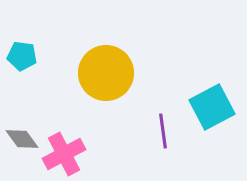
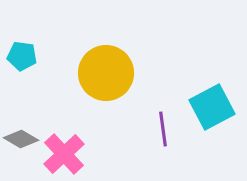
purple line: moved 2 px up
gray diamond: moved 1 px left; rotated 24 degrees counterclockwise
pink cross: rotated 15 degrees counterclockwise
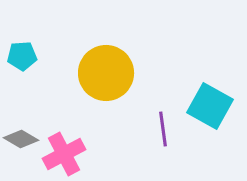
cyan pentagon: rotated 12 degrees counterclockwise
cyan square: moved 2 px left, 1 px up; rotated 33 degrees counterclockwise
pink cross: rotated 15 degrees clockwise
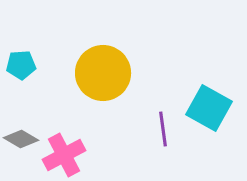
cyan pentagon: moved 1 px left, 9 px down
yellow circle: moved 3 px left
cyan square: moved 1 px left, 2 px down
pink cross: moved 1 px down
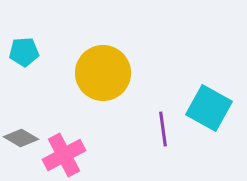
cyan pentagon: moved 3 px right, 13 px up
gray diamond: moved 1 px up
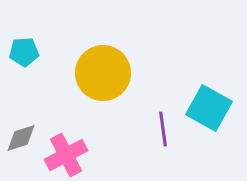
gray diamond: rotated 48 degrees counterclockwise
pink cross: moved 2 px right
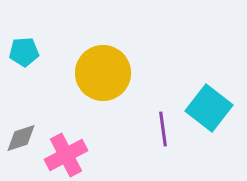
cyan square: rotated 9 degrees clockwise
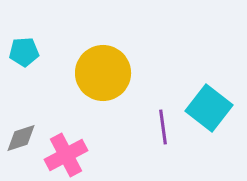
purple line: moved 2 px up
